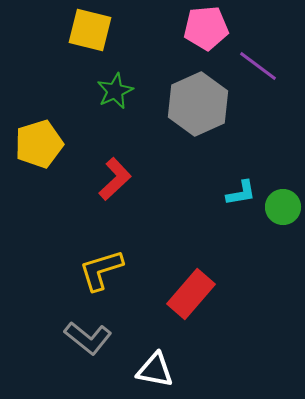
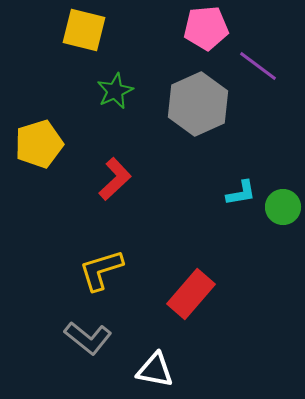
yellow square: moved 6 px left
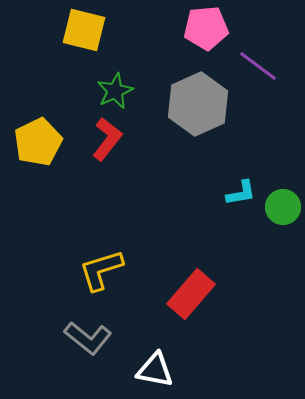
yellow pentagon: moved 1 px left, 2 px up; rotated 9 degrees counterclockwise
red L-shape: moved 8 px left, 40 px up; rotated 9 degrees counterclockwise
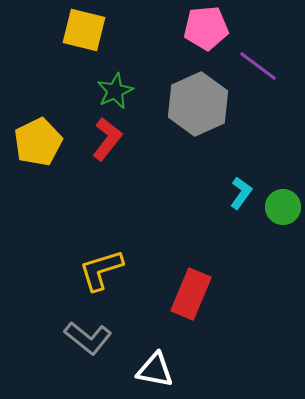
cyan L-shape: rotated 44 degrees counterclockwise
red rectangle: rotated 18 degrees counterclockwise
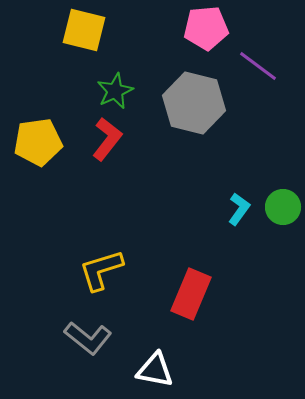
gray hexagon: moved 4 px left, 1 px up; rotated 22 degrees counterclockwise
yellow pentagon: rotated 18 degrees clockwise
cyan L-shape: moved 2 px left, 16 px down
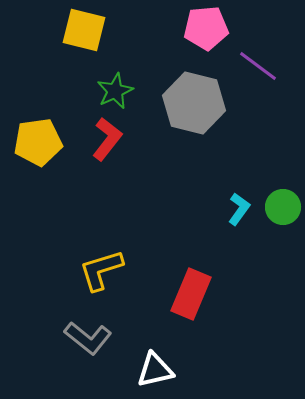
white triangle: rotated 24 degrees counterclockwise
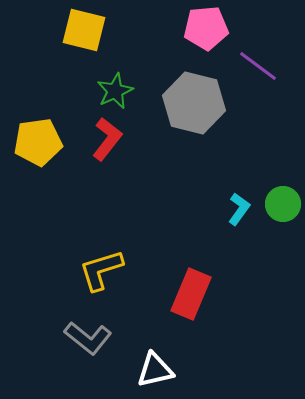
green circle: moved 3 px up
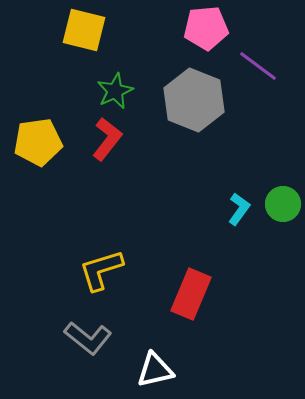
gray hexagon: moved 3 px up; rotated 8 degrees clockwise
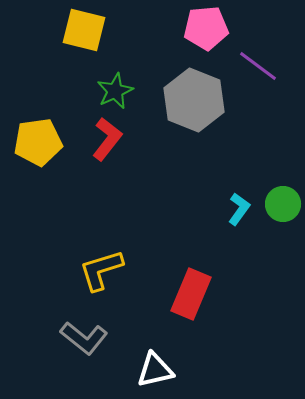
gray L-shape: moved 4 px left
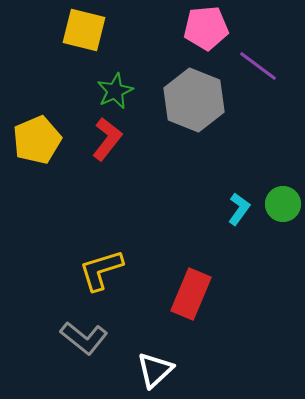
yellow pentagon: moved 1 px left, 2 px up; rotated 15 degrees counterclockwise
white triangle: rotated 30 degrees counterclockwise
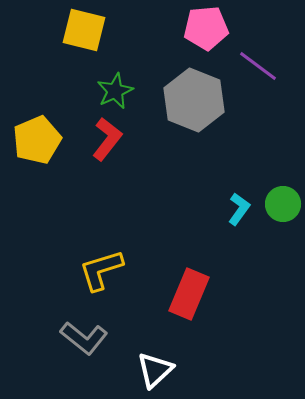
red rectangle: moved 2 px left
